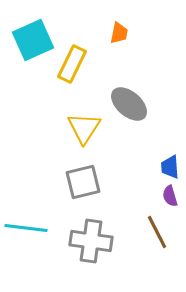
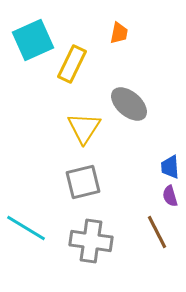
cyan line: rotated 24 degrees clockwise
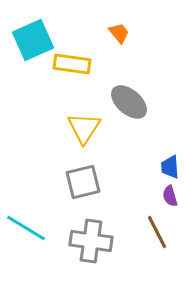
orange trapezoid: rotated 50 degrees counterclockwise
yellow rectangle: rotated 72 degrees clockwise
gray ellipse: moved 2 px up
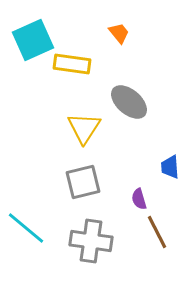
purple semicircle: moved 31 px left, 3 px down
cyan line: rotated 9 degrees clockwise
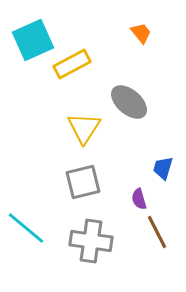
orange trapezoid: moved 22 px right
yellow rectangle: rotated 36 degrees counterclockwise
blue trapezoid: moved 7 px left, 1 px down; rotated 20 degrees clockwise
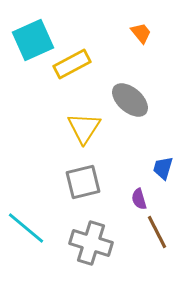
gray ellipse: moved 1 px right, 2 px up
gray cross: moved 2 px down; rotated 9 degrees clockwise
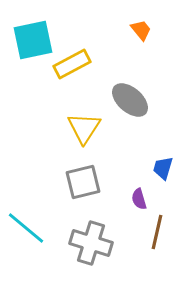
orange trapezoid: moved 3 px up
cyan square: rotated 12 degrees clockwise
brown line: rotated 40 degrees clockwise
